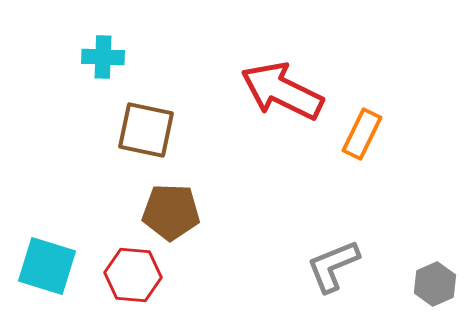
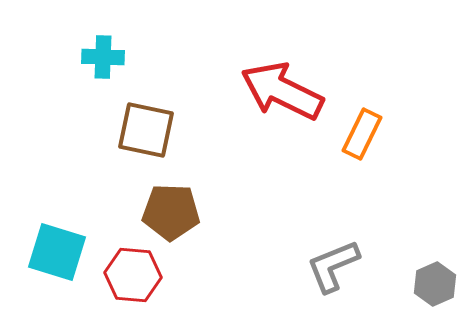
cyan square: moved 10 px right, 14 px up
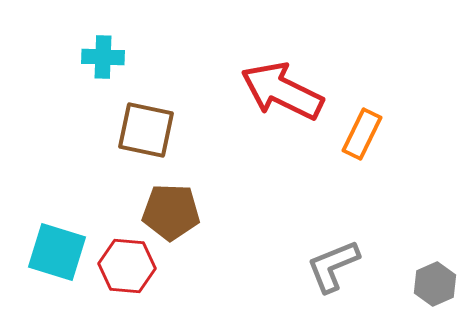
red hexagon: moved 6 px left, 9 px up
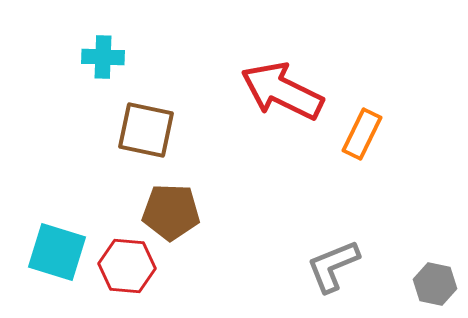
gray hexagon: rotated 24 degrees counterclockwise
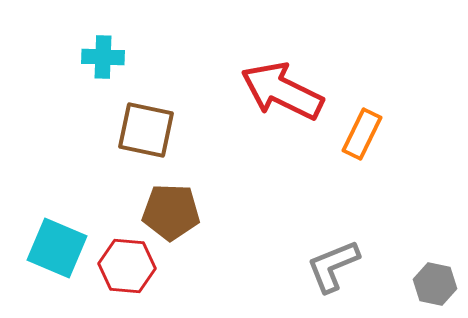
cyan square: moved 4 px up; rotated 6 degrees clockwise
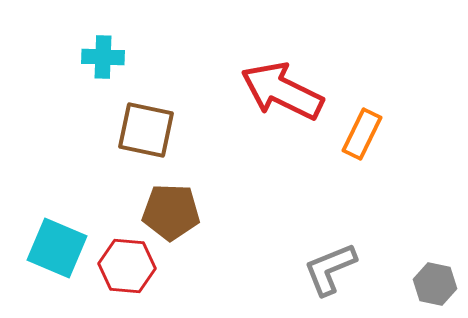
gray L-shape: moved 3 px left, 3 px down
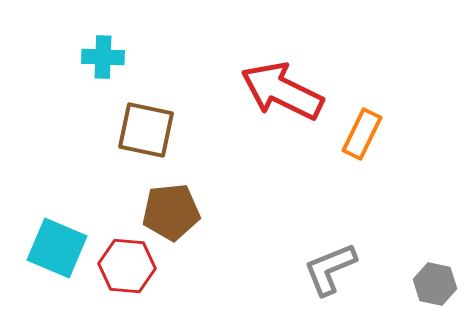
brown pentagon: rotated 8 degrees counterclockwise
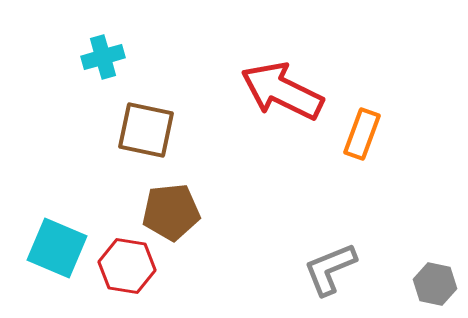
cyan cross: rotated 18 degrees counterclockwise
orange rectangle: rotated 6 degrees counterclockwise
red hexagon: rotated 4 degrees clockwise
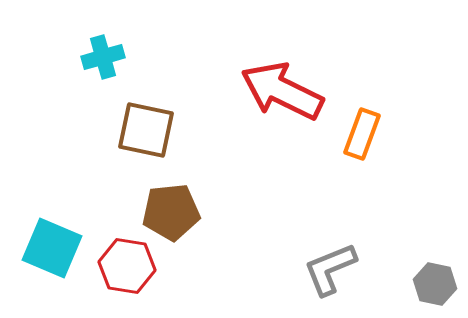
cyan square: moved 5 px left
